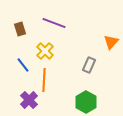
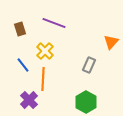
orange line: moved 1 px left, 1 px up
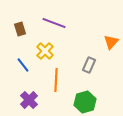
orange line: moved 13 px right, 1 px down
green hexagon: moved 1 px left; rotated 15 degrees clockwise
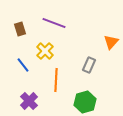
purple cross: moved 1 px down
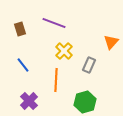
yellow cross: moved 19 px right
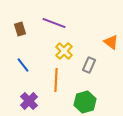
orange triangle: rotated 35 degrees counterclockwise
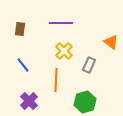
purple line: moved 7 px right; rotated 20 degrees counterclockwise
brown rectangle: rotated 24 degrees clockwise
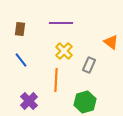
blue line: moved 2 px left, 5 px up
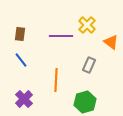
purple line: moved 13 px down
brown rectangle: moved 5 px down
yellow cross: moved 23 px right, 26 px up
purple cross: moved 5 px left, 2 px up
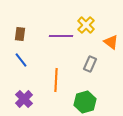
yellow cross: moved 1 px left
gray rectangle: moved 1 px right, 1 px up
